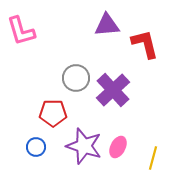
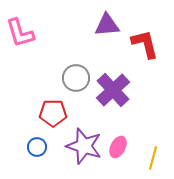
pink L-shape: moved 1 px left, 2 px down
blue circle: moved 1 px right
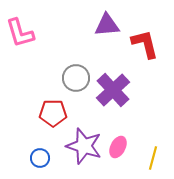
blue circle: moved 3 px right, 11 px down
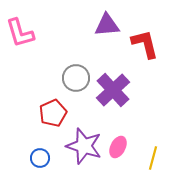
red pentagon: rotated 24 degrees counterclockwise
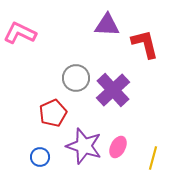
purple triangle: rotated 8 degrees clockwise
pink L-shape: rotated 132 degrees clockwise
blue circle: moved 1 px up
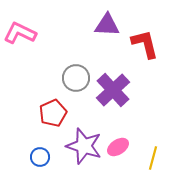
pink ellipse: rotated 30 degrees clockwise
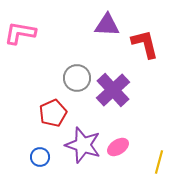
pink L-shape: rotated 16 degrees counterclockwise
gray circle: moved 1 px right
purple star: moved 1 px left, 1 px up
yellow line: moved 6 px right, 4 px down
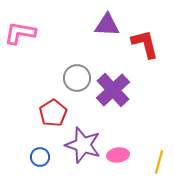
red pentagon: rotated 8 degrees counterclockwise
pink ellipse: moved 8 px down; rotated 25 degrees clockwise
